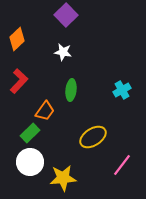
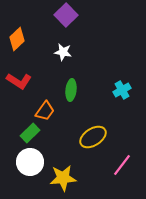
red L-shape: rotated 80 degrees clockwise
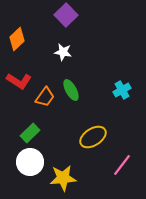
green ellipse: rotated 35 degrees counterclockwise
orange trapezoid: moved 14 px up
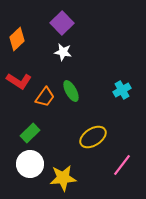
purple square: moved 4 px left, 8 px down
green ellipse: moved 1 px down
white circle: moved 2 px down
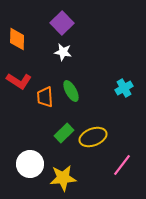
orange diamond: rotated 45 degrees counterclockwise
cyan cross: moved 2 px right, 2 px up
orange trapezoid: rotated 140 degrees clockwise
green rectangle: moved 34 px right
yellow ellipse: rotated 12 degrees clockwise
